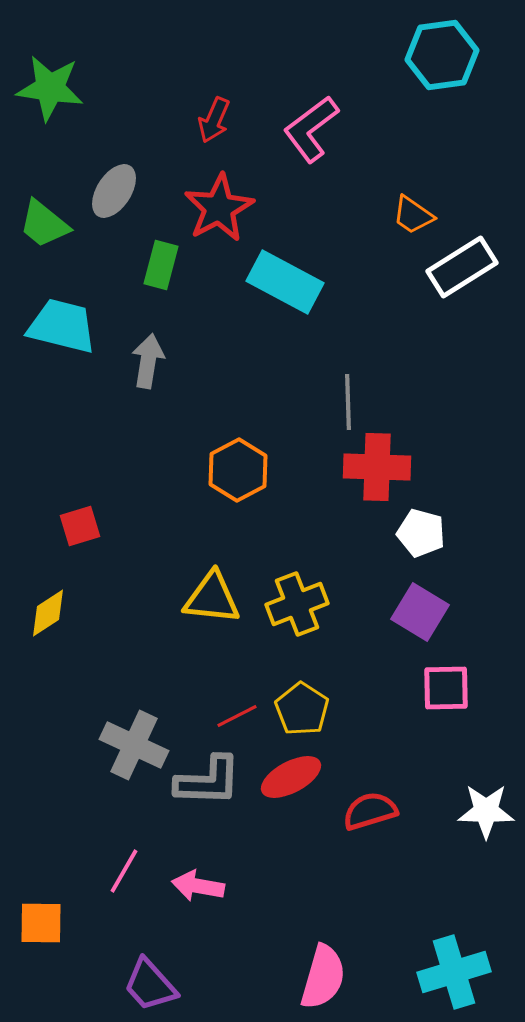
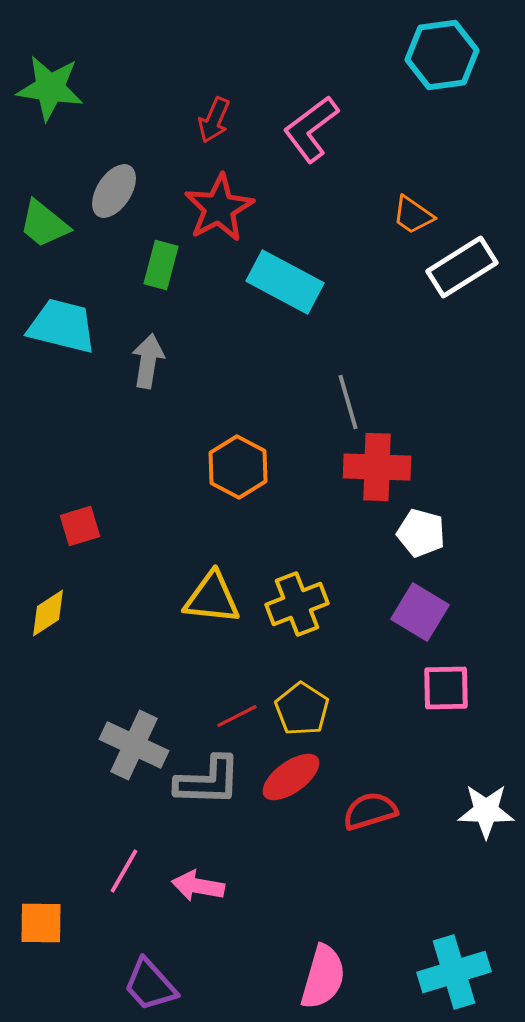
gray line: rotated 14 degrees counterclockwise
orange hexagon: moved 3 px up; rotated 4 degrees counterclockwise
red ellipse: rotated 8 degrees counterclockwise
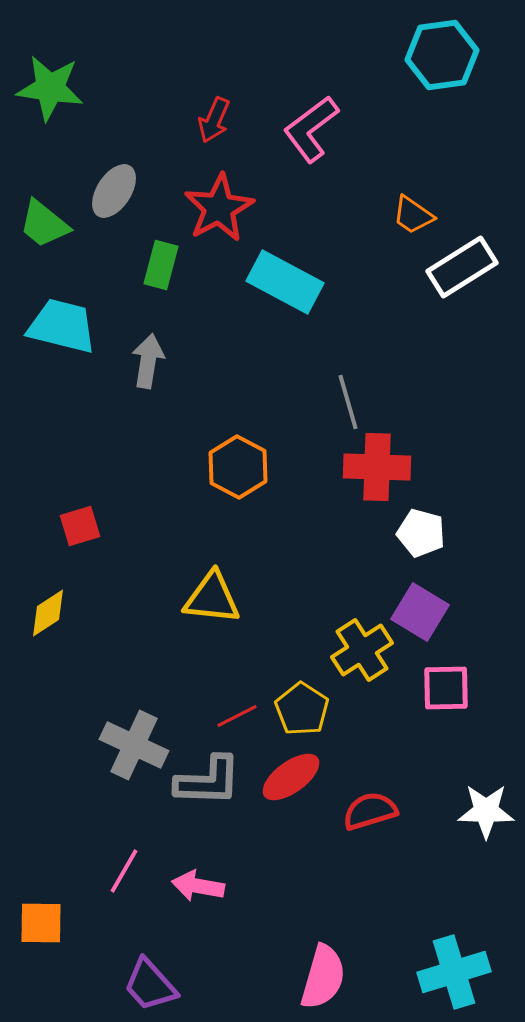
yellow cross: moved 65 px right, 46 px down; rotated 12 degrees counterclockwise
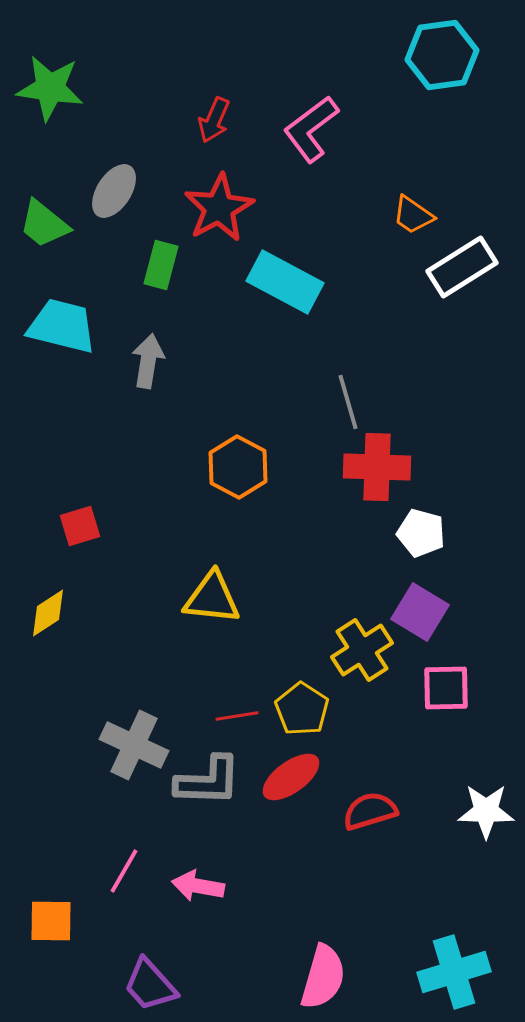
red line: rotated 18 degrees clockwise
orange square: moved 10 px right, 2 px up
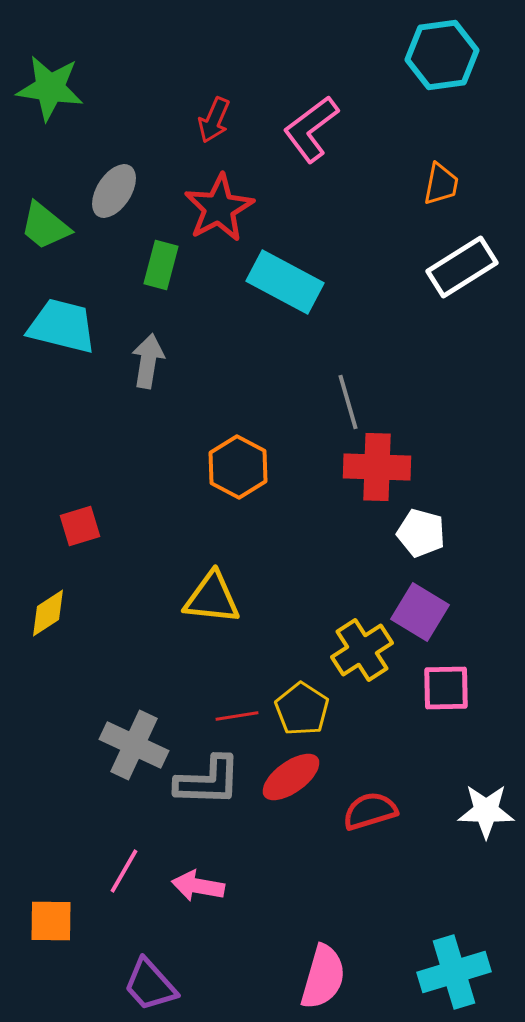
orange trapezoid: moved 28 px right, 31 px up; rotated 114 degrees counterclockwise
green trapezoid: moved 1 px right, 2 px down
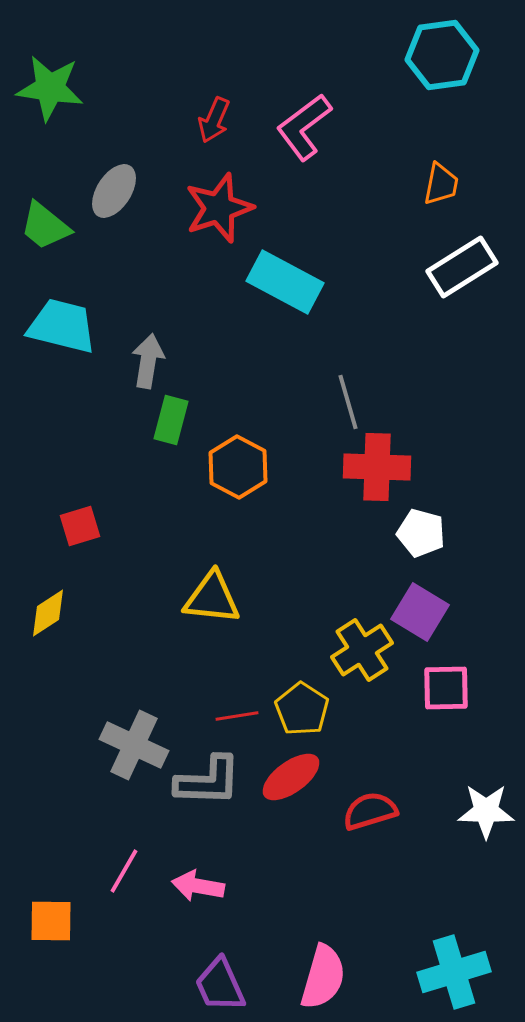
pink L-shape: moved 7 px left, 2 px up
red star: rotated 10 degrees clockwise
green rectangle: moved 10 px right, 155 px down
purple trapezoid: moved 70 px right; rotated 18 degrees clockwise
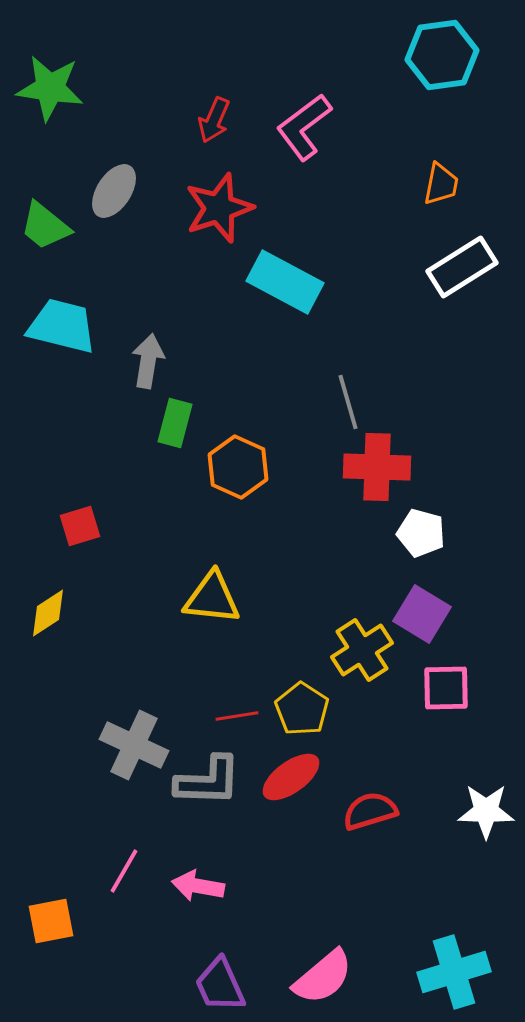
green rectangle: moved 4 px right, 3 px down
orange hexagon: rotated 4 degrees counterclockwise
purple square: moved 2 px right, 2 px down
orange square: rotated 12 degrees counterclockwise
pink semicircle: rotated 34 degrees clockwise
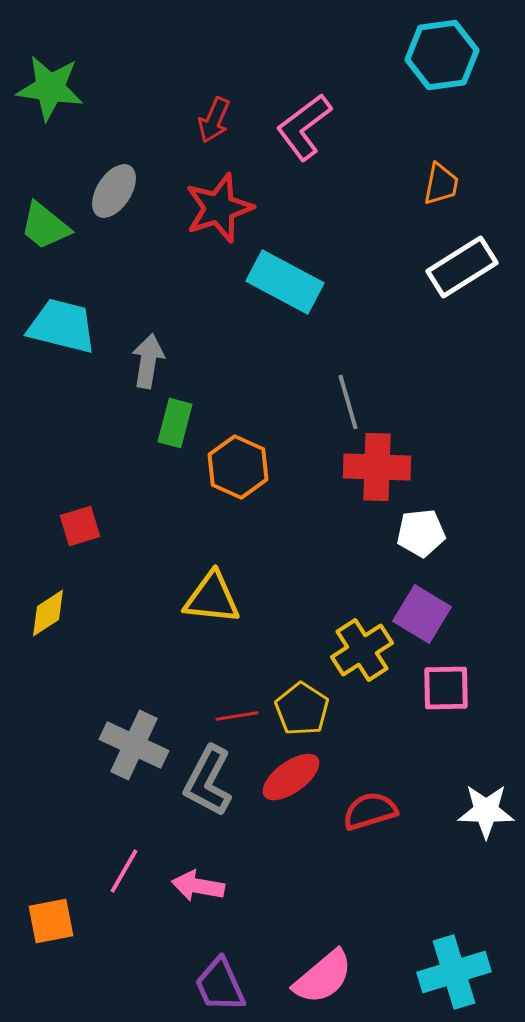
white pentagon: rotated 21 degrees counterclockwise
gray L-shape: rotated 116 degrees clockwise
